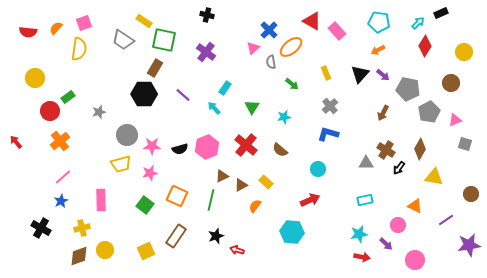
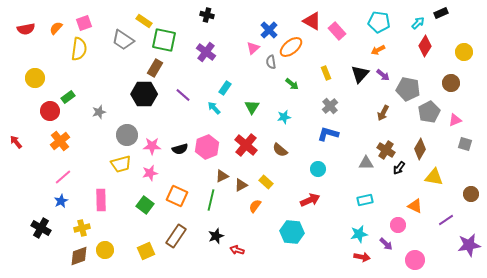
red semicircle at (28, 32): moved 2 px left, 3 px up; rotated 18 degrees counterclockwise
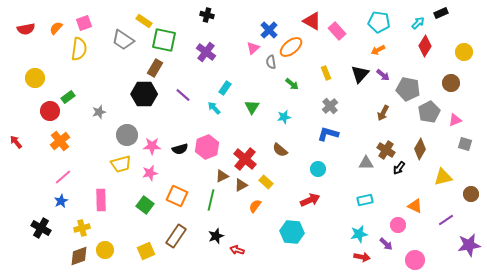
red cross at (246, 145): moved 1 px left, 14 px down
yellow triangle at (434, 177): moved 9 px right; rotated 24 degrees counterclockwise
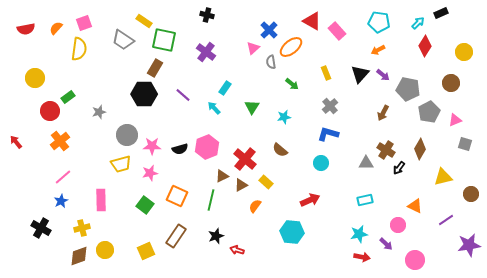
cyan circle at (318, 169): moved 3 px right, 6 px up
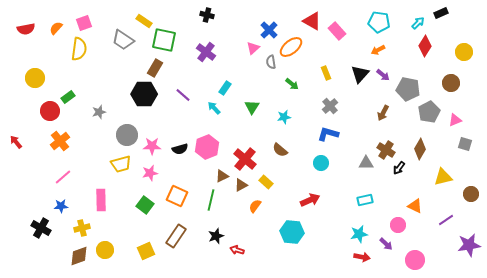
blue star at (61, 201): moved 5 px down; rotated 24 degrees clockwise
